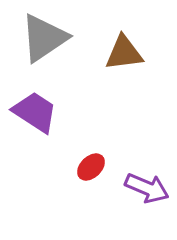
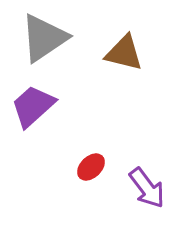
brown triangle: rotated 21 degrees clockwise
purple trapezoid: moved 2 px left, 6 px up; rotated 75 degrees counterclockwise
purple arrow: rotated 30 degrees clockwise
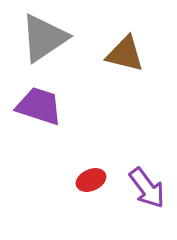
brown triangle: moved 1 px right, 1 px down
purple trapezoid: moved 6 px right; rotated 60 degrees clockwise
red ellipse: moved 13 px down; rotated 20 degrees clockwise
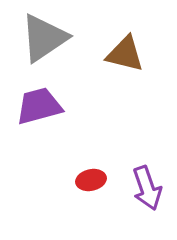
purple trapezoid: rotated 33 degrees counterclockwise
red ellipse: rotated 12 degrees clockwise
purple arrow: rotated 18 degrees clockwise
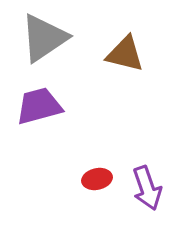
red ellipse: moved 6 px right, 1 px up
